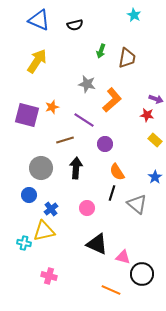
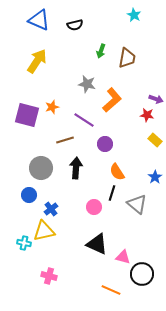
pink circle: moved 7 px right, 1 px up
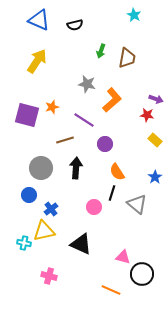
black triangle: moved 16 px left
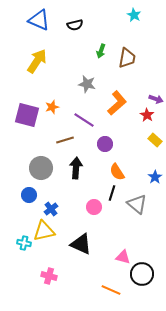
orange L-shape: moved 5 px right, 3 px down
red star: rotated 24 degrees clockwise
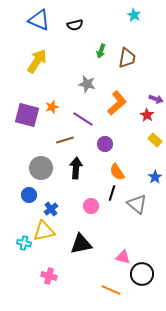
purple line: moved 1 px left, 1 px up
pink circle: moved 3 px left, 1 px up
black triangle: rotated 35 degrees counterclockwise
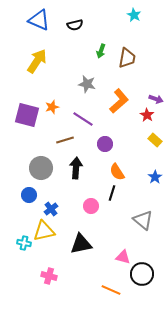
orange L-shape: moved 2 px right, 2 px up
gray triangle: moved 6 px right, 16 px down
